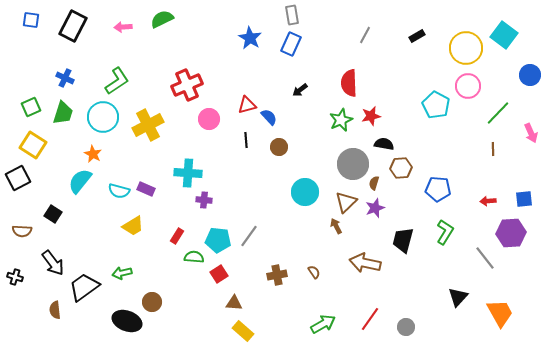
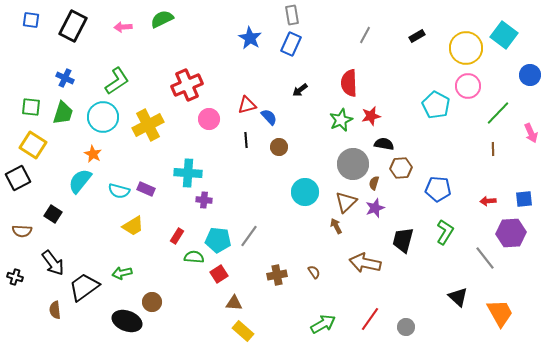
green square at (31, 107): rotated 30 degrees clockwise
black triangle at (458, 297): rotated 30 degrees counterclockwise
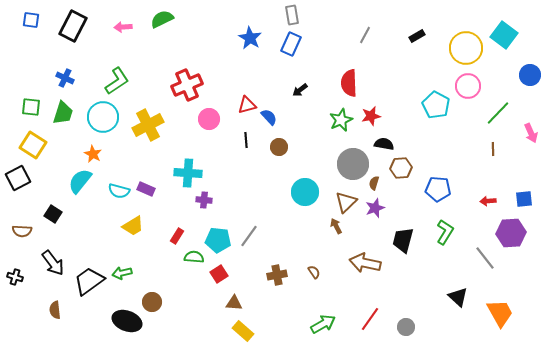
black trapezoid at (84, 287): moved 5 px right, 6 px up
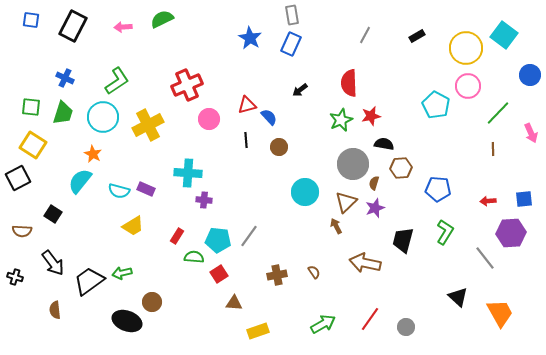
yellow rectangle at (243, 331): moved 15 px right; rotated 60 degrees counterclockwise
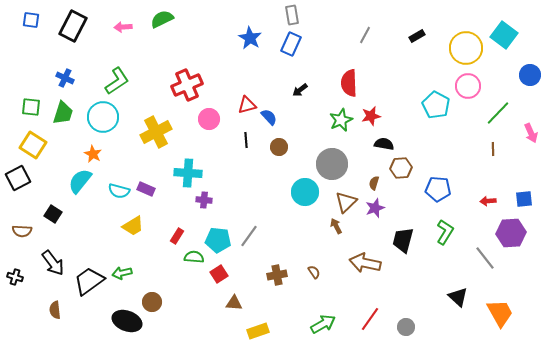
yellow cross at (148, 125): moved 8 px right, 7 px down
gray circle at (353, 164): moved 21 px left
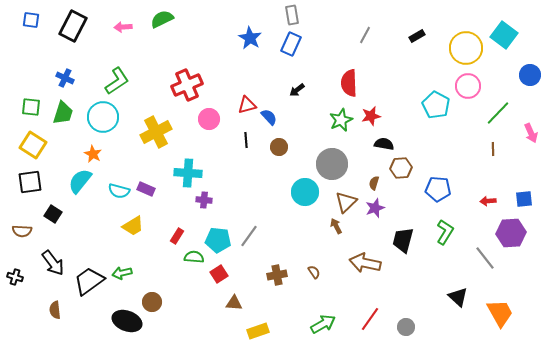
black arrow at (300, 90): moved 3 px left
black square at (18, 178): moved 12 px right, 4 px down; rotated 20 degrees clockwise
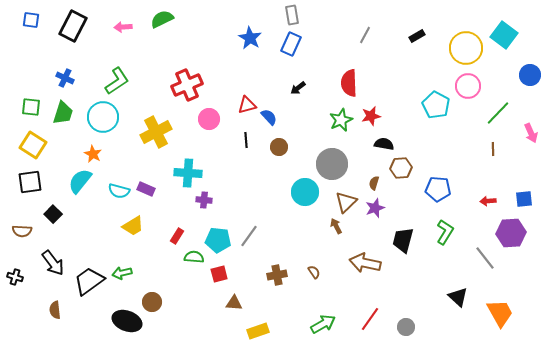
black arrow at (297, 90): moved 1 px right, 2 px up
black square at (53, 214): rotated 12 degrees clockwise
red square at (219, 274): rotated 18 degrees clockwise
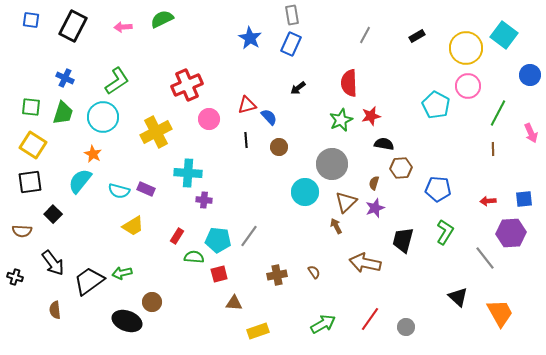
green line at (498, 113): rotated 16 degrees counterclockwise
